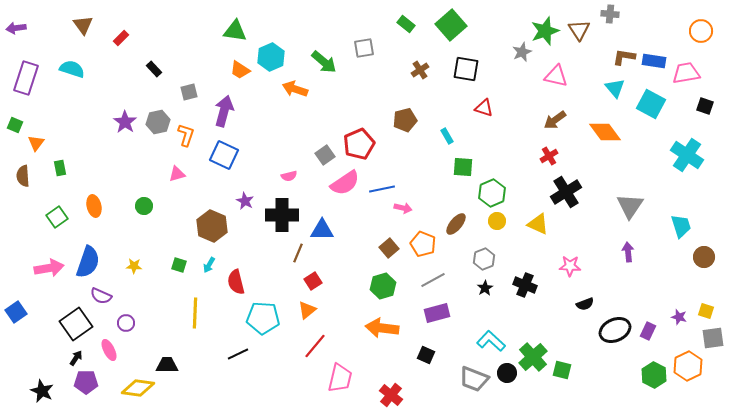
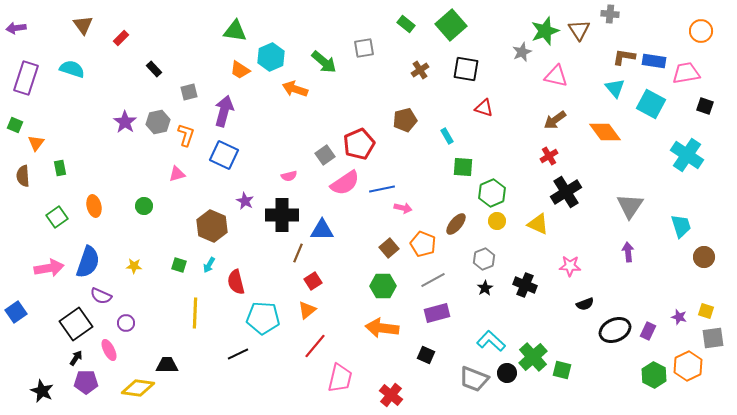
green hexagon at (383, 286): rotated 15 degrees clockwise
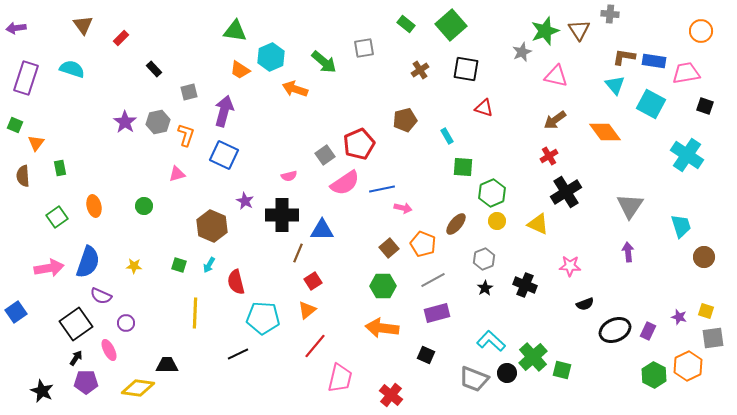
cyan triangle at (615, 88): moved 3 px up
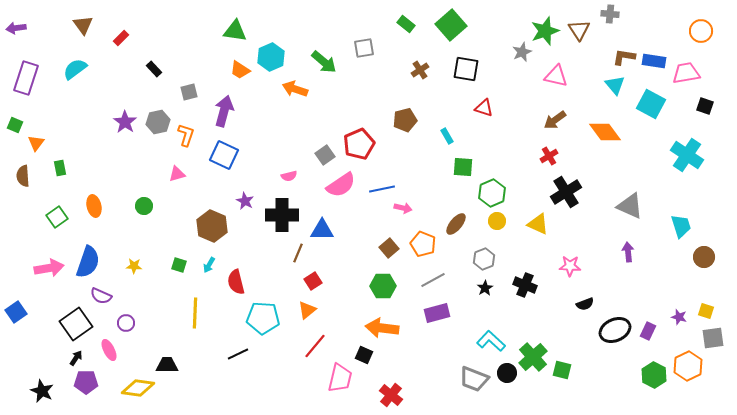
cyan semicircle at (72, 69): moved 3 px right; rotated 55 degrees counterclockwise
pink semicircle at (345, 183): moved 4 px left, 2 px down
gray triangle at (630, 206): rotated 40 degrees counterclockwise
black square at (426, 355): moved 62 px left
